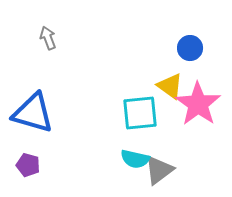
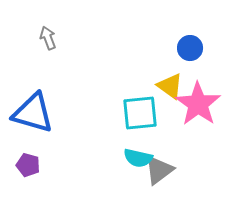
cyan semicircle: moved 3 px right, 1 px up
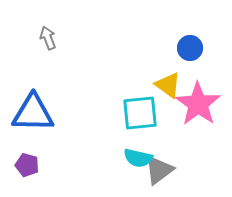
yellow triangle: moved 2 px left, 1 px up
blue triangle: rotated 15 degrees counterclockwise
purple pentagon: moved 1 px left
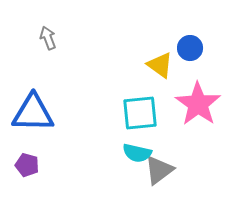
yellow triangle: moved 8 px left, 20 px up
cyan semicircle: moved 1 px left, 5 px up
